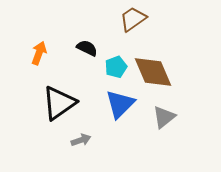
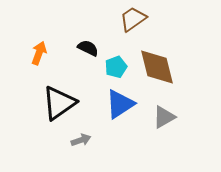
black semicircle: moved 1 px right
brown diamond: moved 4 px right, 5 px up; rotated 9 degrees clockwise
blue triangle: rotated 12 degrees clockwise
gray triangle: rotated 10 degrees clockwise
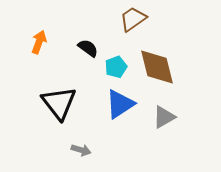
black semicircle: rotated 10 degrees clockwise
orange arrow: moved 11 px up
black triangle: rotated 33 degrees counterclockwise
gray arrow: moved 10 px down; rotated 36 degrees clockwise
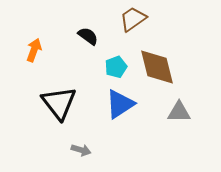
orange arrow: moved 5 px left, 8 px down
black semicircle: moved 12 px up
gray triangle: moved 15 px right, 5 px up; rotated 30 degrees clockwise
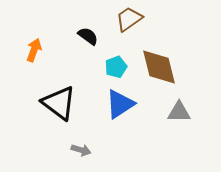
brown trapezoid: moved 4 px left
brown diamond: moved 2 px right
black triangle: rotated 15 degrees counterclockwise
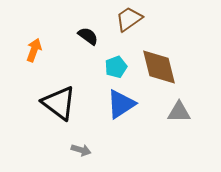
blue triangle: moved 1 px right
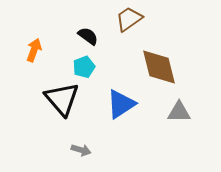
cyan pentagon: moved 32 px left
black triangle: moved 3 px right, 4 px up; rotated 12 degrees clockwise
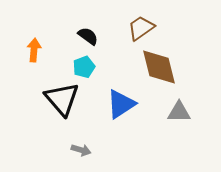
brown trapezoid: moved 12 px right, 9 px down
orange arrow: rotated 15 degrees counterclockwise
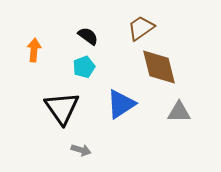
black triangle: moved 9 px down; rotated 6 degrees clockwise
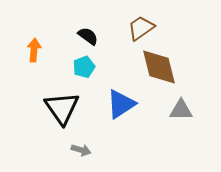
gray triangle: moved 2 px right, 2 px up
